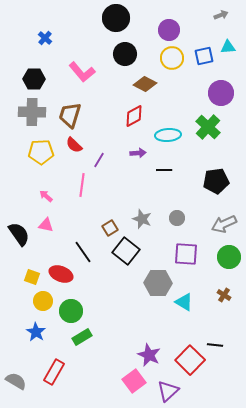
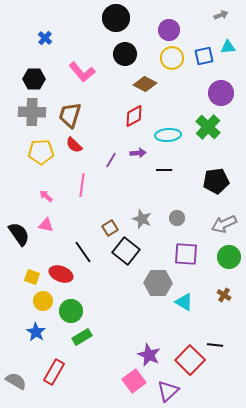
purple line at (99, 160): moved 12 px right
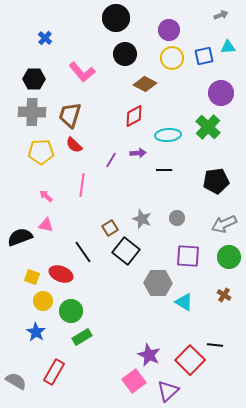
black semicircle at (19, 234): moved 1 px right, 3 px down; rotated 75 degrees counterclockwise
purple square at (186, 254): moved 2 px right, 2 px down
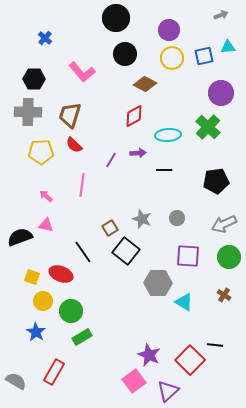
gray cross at (32, 112): moved 4 px left
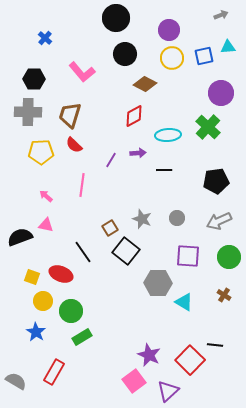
gray arrow at (224, 224): moved 5 px left, 3 px up
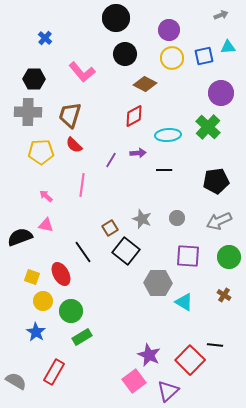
red ellipse at (61, 274): rotated 40 degrees clockwise
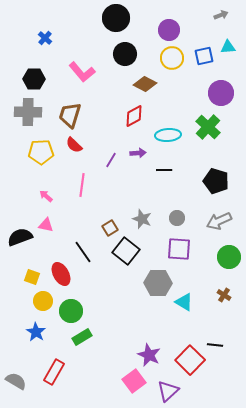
black pentagon at (216, 181): rotated 25 degrees clockwise
purple square at (188, 256): moved 9 px left, 7 px up
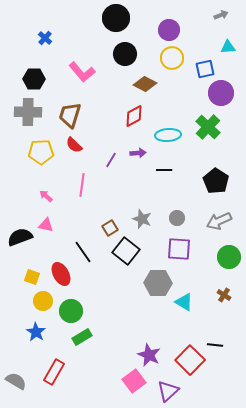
blue square at (204, 56): moved 1 px right, 13 px down
black pentagon at (216, 181): rotated 15 degrees clockwise
